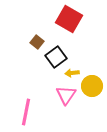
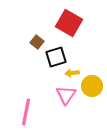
red square: moved 4 px down
black square: rotated 20 degrees clockwise
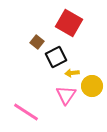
black square: rotated 10 degrees counterclockwise
pink line: rotated 68 degrees counterclockwise
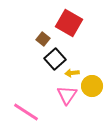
brown square: moved 6 px right, 3 px up
black square: moved 1 px left, 2 px down; rotated 15 degrees counterclockwise
pink triangle: moved 1 px right
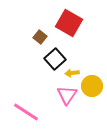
brown square: moved 3 px left, 2 px up
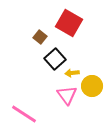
pink triangle: rotated 10 degrees counterclockwise
pink line: moved 2 px left, 2 px down
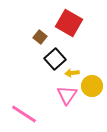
pink triangle: rotated 10 degrees clockwise
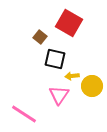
black square: rotated 35 degrees counterclockwise
yellow arrow: moved 3 px down
pink triangle: moved 8 px left
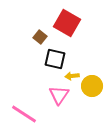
red square: moved 2 px left
